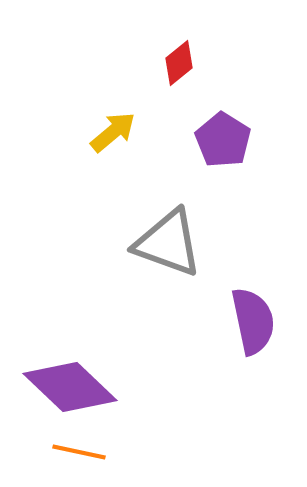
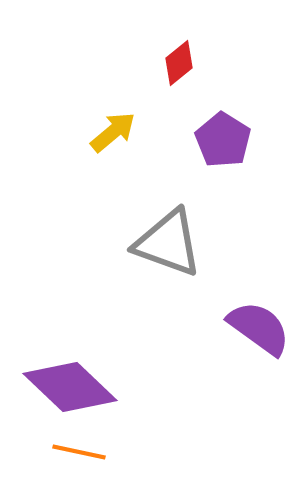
purple semicircle: moved 6 px right, 7 px down; rotated 42 degrees counterclockwise
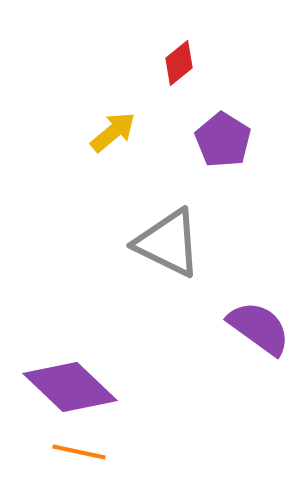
gray triangle: rotated 6 degrees clockwise
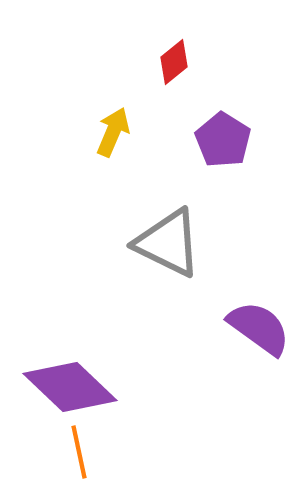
red diamond: moved 5 px left, 1 px up
yellow arrow: rotated 27 degrees counterclockwise
orange line: rotated 66 degrees clockwise
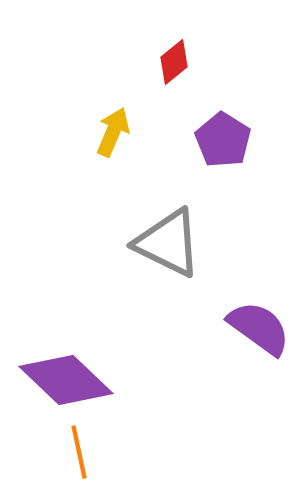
purple diamond: moved 4 px left, 7 px up
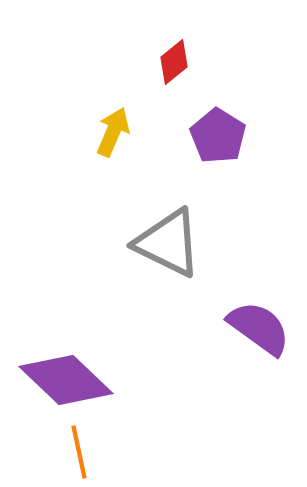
purple pentagon: moved 5 px left, 4 px up
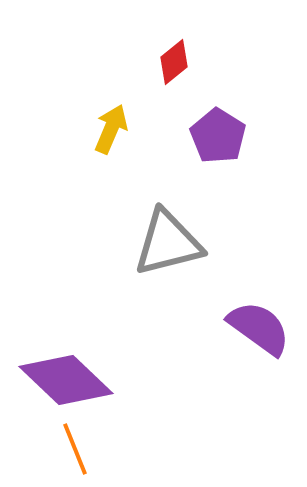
yellow arrow: moved 2 px left, 3 px up
gray triangle: rotated 40 degrees counterclockwise
orange line: moved 4 px left, 3 px up; rotated 10 degrees counterclockwise
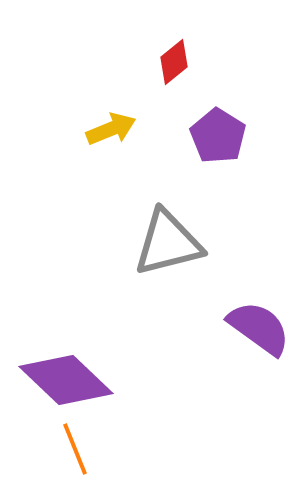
yellow arrow: rotated 45 degrees clockwise
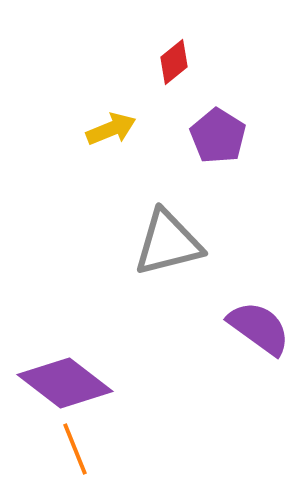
purple diamond: moved 1 px left, 3 px down; rotated 6 degrees counterclockwise
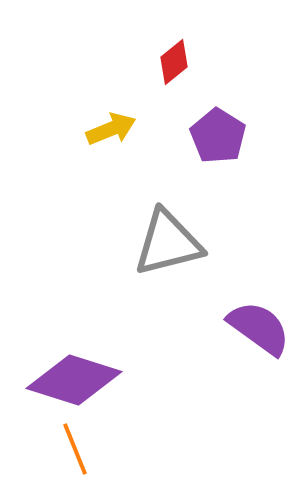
purple diamond: moved 9 px right, 3 px up; rotated 20 degrees counterclockwise
